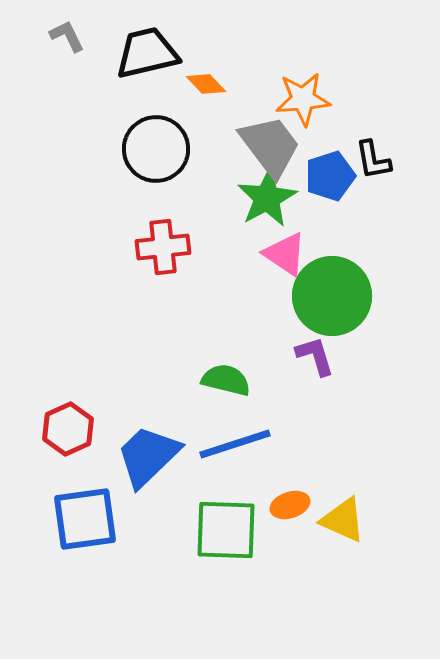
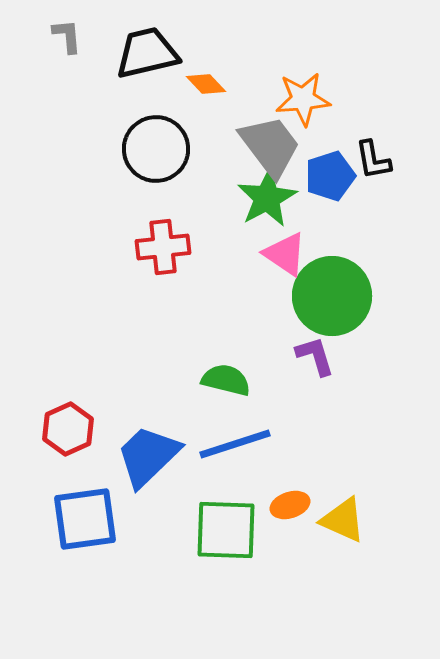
gray L-shape: rotated 21 degrees clockwise
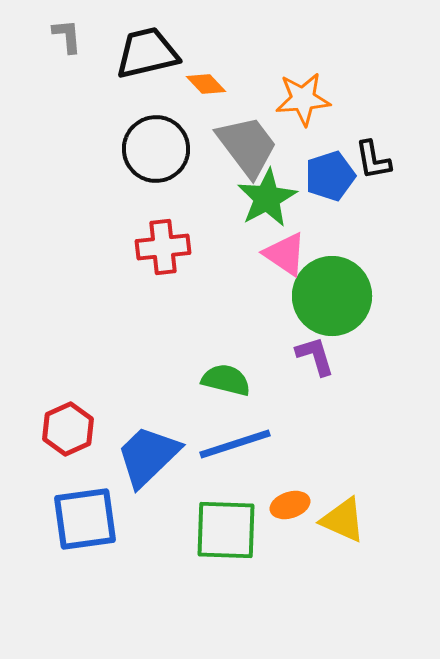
gray trapezoid: moved 23 px left
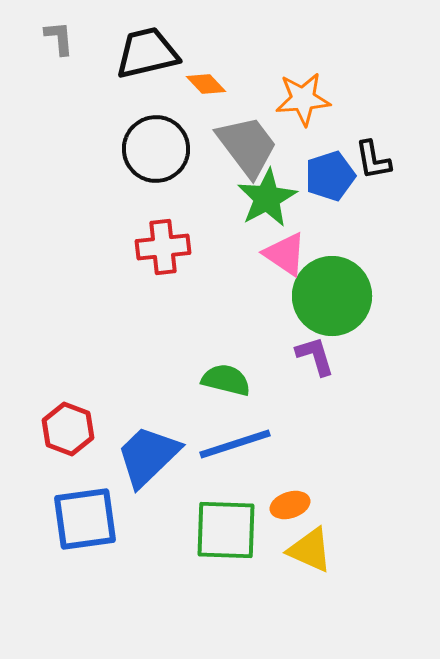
gray L-shape: moved 8 px left, 2 px down
red hexagon: rotated 15 degrees counterclockwise
yellow triangle: moved 33 px left, 30 px down
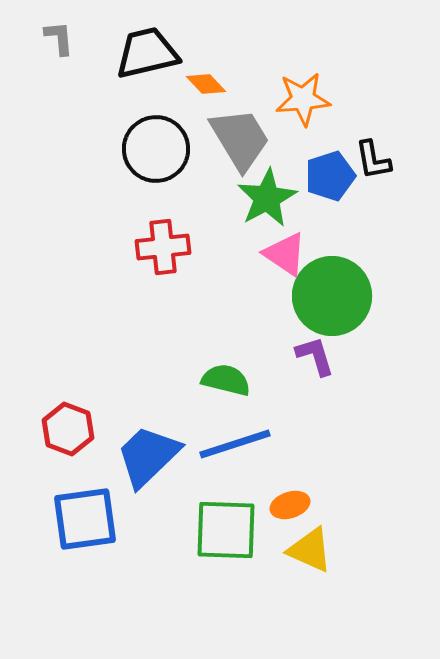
gray trapezoid: moved 7 px left, 7 px up; rotated 6 degrees clockwise
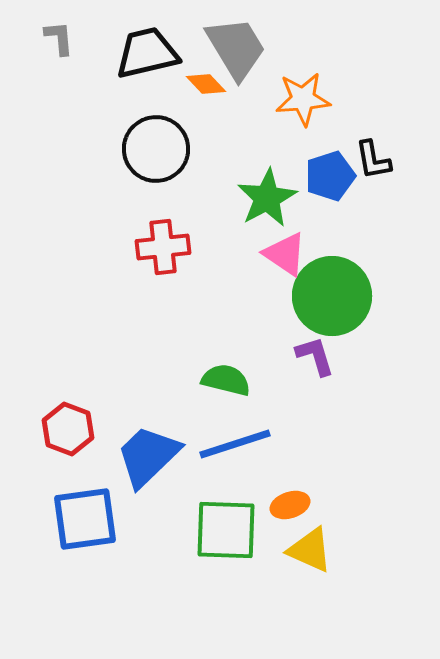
gray trapezoid: moved 4 px left, 91 px up
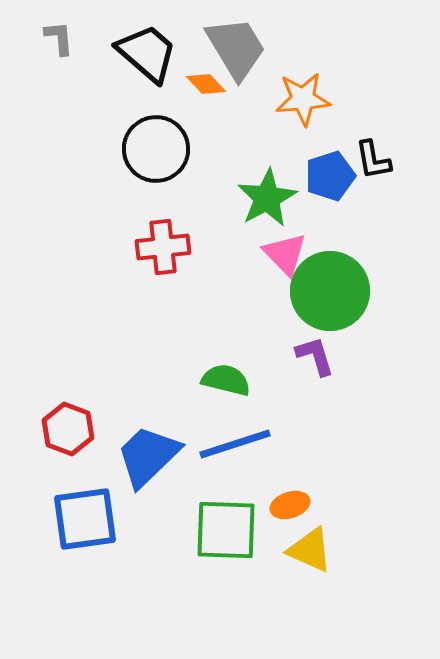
black trapezoid: rotated 54 degrees clockwise
pink triangle: rotated 12 degrees clockwise
green circle: moved 2 px left, 5 px up
